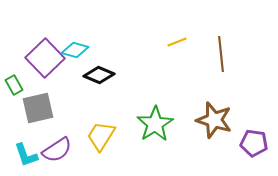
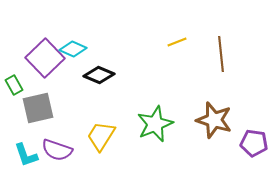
cyan diamond: moved 2 px left, 1 px up; rotated 8 degrees clockwise
green star: rotated 9 degrees clockwise
purple semicircle: rotated 52 degrees clockwise
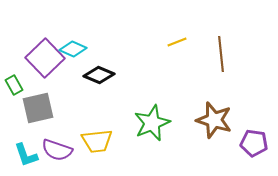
green star: moved 3 px left, 1 px up
yellow trapezoid: moved 4 px left, 5 px down; rotated 128 degrees counterclockwise
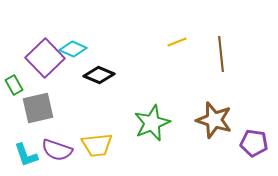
yellow trapezoid: moved 4 px down
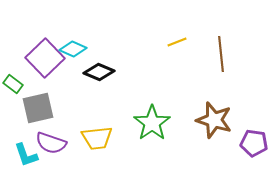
black diamond: moved 3 px up
green rectangle: moved 1 px left, 1 px up; rotated 24 degrees counterclockwise
green star: rotated 12 degrees counterclockwise
yellow trapezoid: moved 7 px up
purple semicircle: moved 6 px left, 7 px up
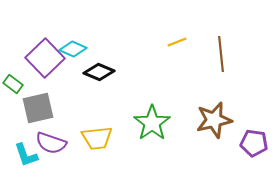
brown star: rotated 30 degrees counterclockwise
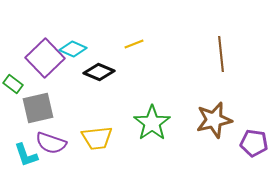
yellow line: moved 43 px left, 2 px down
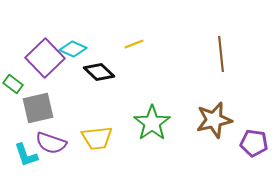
black diamond: rotated 20 degrees clockwise
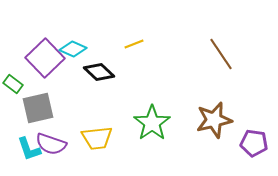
brown line: rotated 28 degrees counterclockwise
purple semicircle: moved 1 px down
cyan L-shape: moved 3 px right, 6 px up
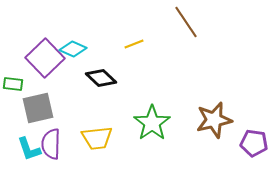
brown line: moved 35 px left, 32 px up
black diamond: moved 2 px right, 6 px down
green rectangle: rotated 30 degrees counterclockwise
purple semicircle: rotated 72 degrees clockwise
